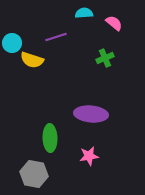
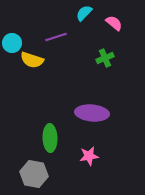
cyan semicircle: rotated 42 degrees counterclockwise
purple ellipse: moved 1 px right, 1 px up
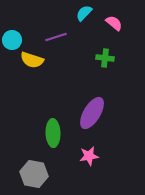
cyan circle: moved 3 px up
green cross: rotated 30 degrees clockwise
purple ellipse: rotated 64 degrees counterclockwise
green ellipse: moved 3 px right, 5 px up
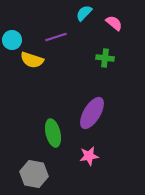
green ellipse: rotated 12 degrees counterclockwise
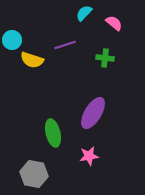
purple line: moved 9 px right, 8 px down
purple ellipse: moved 1 px right
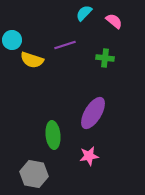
pink semicircle: moved 2 px up
green ellipse: moved 2 px down; rotated 8 degrees clockwise
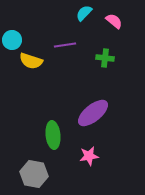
purple line: rotated 10 degrees clockwise
yellow semicircle: moved 1 px left, 1 px down
purple ellipse: rotated 20 degrees clockwise
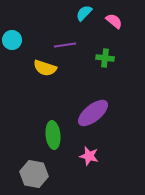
yellow semicircle: moved 14 px right, 7 px down
pink star: rotated 24 degrees clockwise
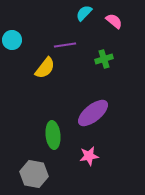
green cross: moved 1 px left, 1 px down; rotated 24 degrees counterclockwise
yellow semicircle: rotated 70 degrees counterclockwise
pink star: rotated 24 degrees counterclockwise
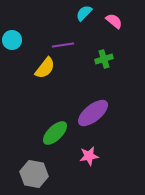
purple line: moved 2 px left
green ellipse: moved 2 px right, 2 px up; rotated 52 degrees clockwise
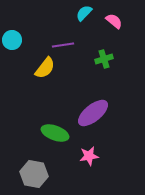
green ellipse: rotated 64 degrees clockwise
